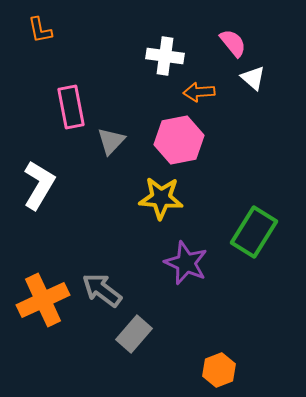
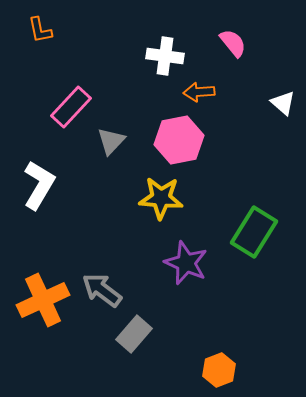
white triangle: moved 30 px right, 25 px down
pink rectangle: rotated 54 degrees clockwise
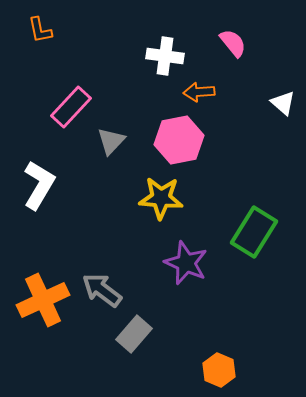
orange hexagon: rotated 16 degrees counterclockwise
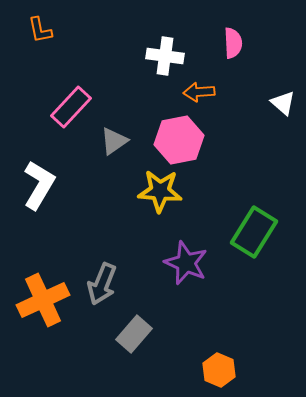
pink semicircle: rotated 36 degrees clockwise
gray triangle: moved 3 px right; rotated 12 degrees clockwise
yellow star: moved 1 px left, 7 px up
gray arrow: moved 6 px up; rotated 105 degrees counterclockwise
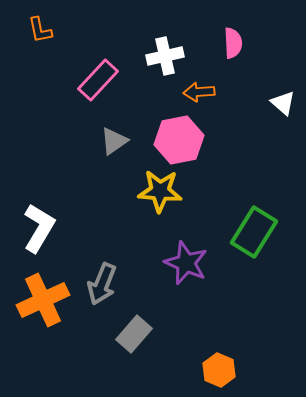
white cross: rotated 21 degrees counterclockwise
pink rectangle: moved 27 px right, 27 px up
white L-shape: moved 43 px down
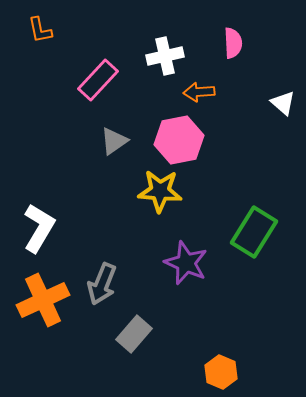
orange hexagon: moved 2 px right, 2 px down
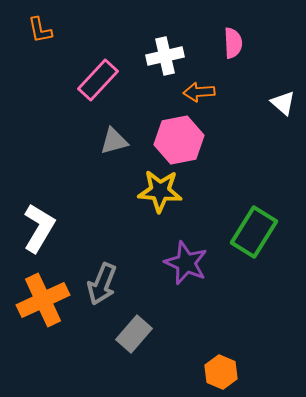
gray triangle: rotated 20 degrees clockwise
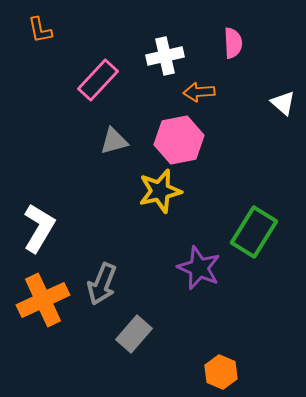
yellow star: rotated 18 degrees counterclockwise
purple star: moved 13 px right, 5 px down
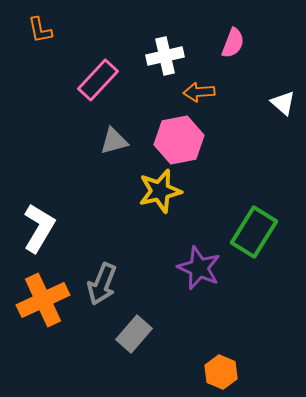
pink semicircle: rotated 24 degrees clockwise
